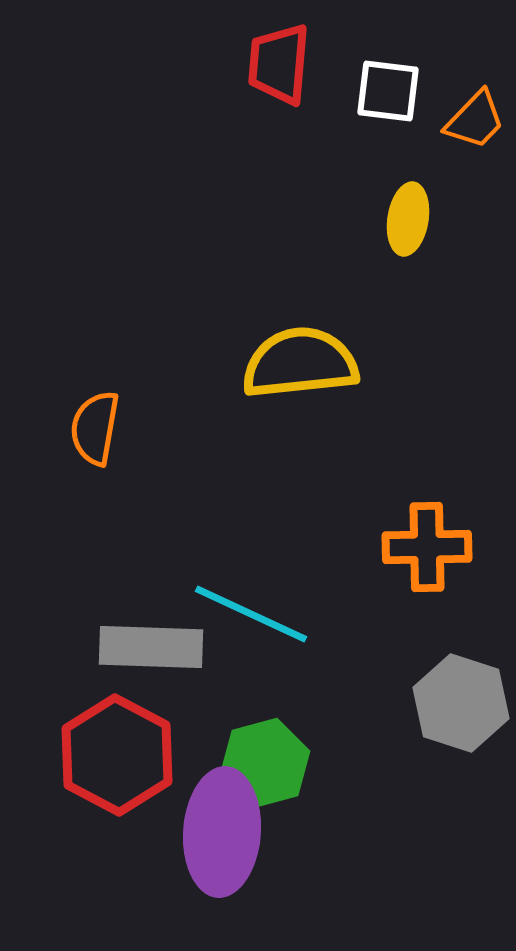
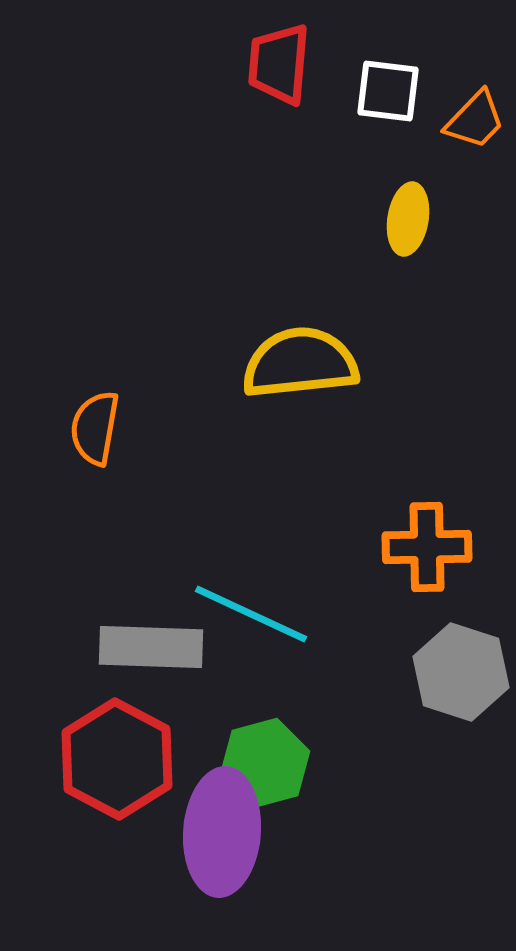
gray hexagon: moved 31 px up
red hexagon: moved 4 px down
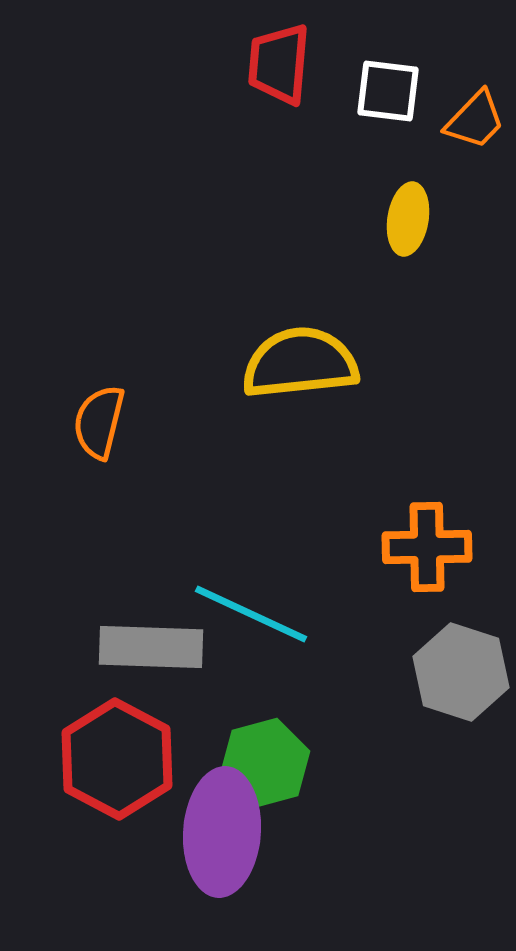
orange semicircle: moved 4 px right, 6 px up; rotated 4 degrees clockwise
